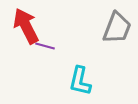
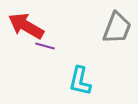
red arrow: rotated 33 degrees counterclockwise
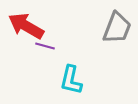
cyan L-shape: moved 9 px left, 1 px up
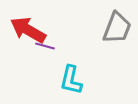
red arrow: moved 2 px right, 4 px down
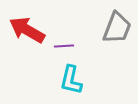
red arrow: moved 1 px left
purple line: moved 19 px right; rotated 18 degrees counterclockwise
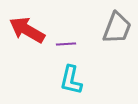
purple line: moved 2 px right, 2 px up
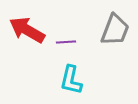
gray trapezoid: moved 2 px left, 2 px down
purple line: moved 2 px up
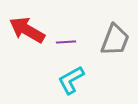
gray trapezoid: moved 10 px down
cyan L-shape: rotated 48 degrees clockwise
